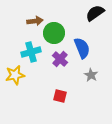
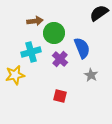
black semicircle: moved 4 px right
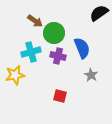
brown arrow: rotated 42 degrees clockwise
purple cross: moved 2 px left, 3 px up; rotated 28 degrees counterclockwise
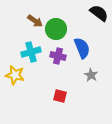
black semicircle: rotated 72 degrees clockwise
green circle: moved 2 px right, 4 px up
yellow star: rotated 24 degrees clockwise
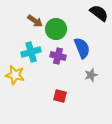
gray star: rotated 24 degrees clockwise
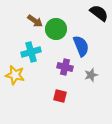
blue semicircle: moved 1 px left, 2 px up
purple cross: moved 7 px right, 11 px down
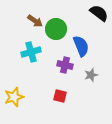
purple cross: moved 2 px up
yellow star: moved 1 px left, 22 px down; rotated 30 degrees counterclockwise
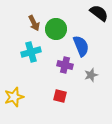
brown arrow: moved 1 px left, 2 px down; rotated 28 degrees clockwise
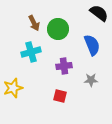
green circle: moved 2 px right
blue semicircle: moved 11 px right, 1 px up
purple cross: moved 1 px left, 1 px down; rotated 21 degrees counterclockwise
gray star: moved 5 px down; rotated 16 degrees clockwise
yellow star: moved 1 px left, 9 px up
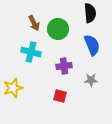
black semicircle: moved 9 px left; rotated 48 degrees clockwise
cyan cross: rotated 30 degrees clockwise
